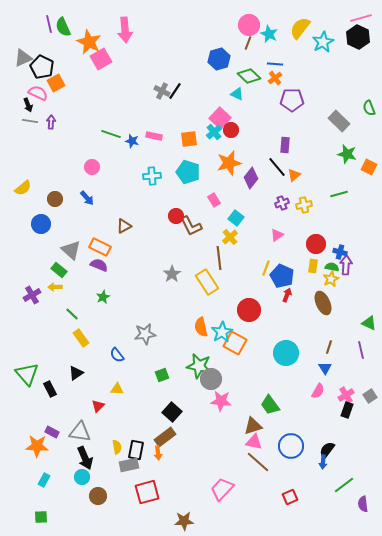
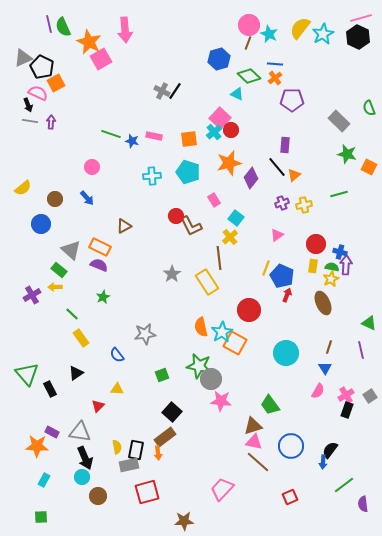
cyan star at (323, 42): moved 8 px up
black semicircle at (327, 450): moved 3 px right
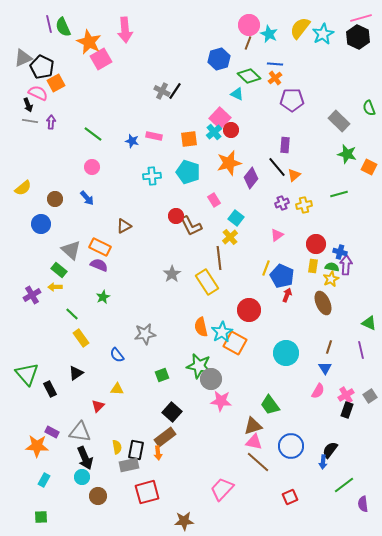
green line at (111, 134): moved 18 px left; rotated 18 degrees clockwise
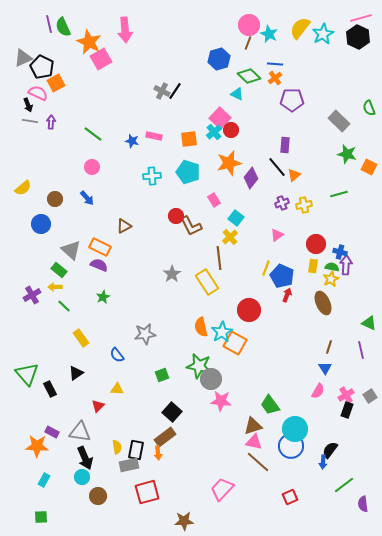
green line at (72, 314): moved 8 px left, 8 px up
cyan circle at (286, 353): moved 9 px right, 76 px down
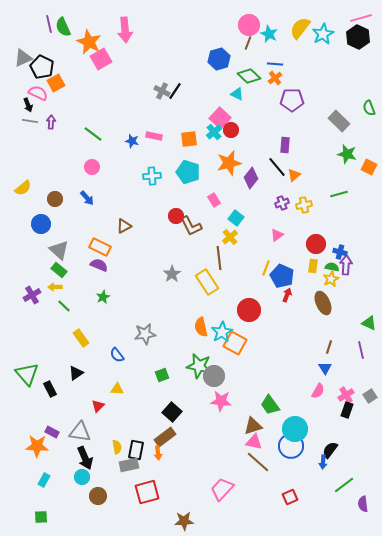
gray triangle at (71, 250): moved 12 px left
gray circle at (211, 379): moved 3 px right, 3 px up
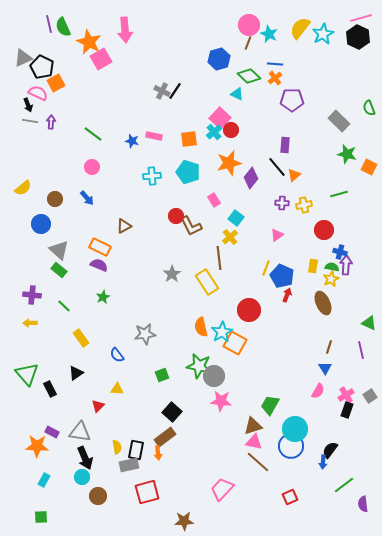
purple cross at (282, 203): rotated 24 degrees clockwise
red circle at (316, 244): moved 8 px right, 14 px up
yellow arrow at (55, 287): moved 25 px left, 36 px down
purple cross at (32, 295): rotated 36 degrees clockwise
green trapezoid at (270, 405): rotated 65 degrees clockwise
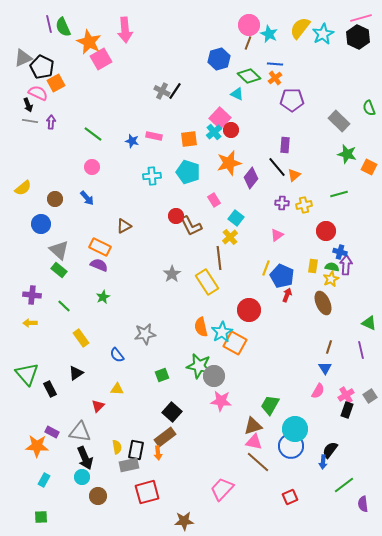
red circle at (324, 230): moved 2 px right, 1 px down
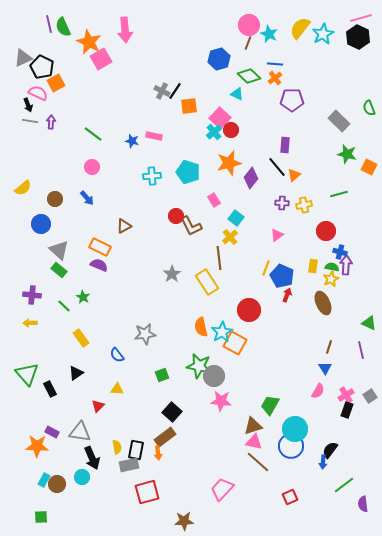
orange square at (189, 139): moved 33 px up
green star at (103, 297): moved 20 px left; rotated 16 degrees counterclockwise
black arrow at (85, 458): moved 7 px right
brown circle at (98, 496): moved 41 px left, 12 px up
